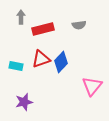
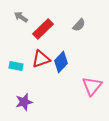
gray arrow: rotated 56 degrees counterclockwise
gray semicircle: rotated 40 degrees counterclockwise
red rectangle: rotated 30 degrees counterclockwise
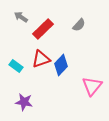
blue diamond: moved 3 px down
cyan rectangle: rotated 24 degrees clockwise
purple star: rotated 24 degrees clockwise
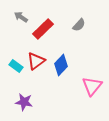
red triangle: moved 5 px left, 2 px down; rotated 18 degrees counterclockwise
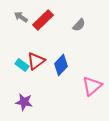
red rectangle: moved 9 px up
cyan rectangle: moved 6 px right, 1 px up
pink triangle: rotated 10 degrees clockwise
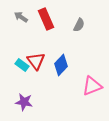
red rectangle: moved 3 px right, 1 px up; rotated 70 degrees counterclockwise
gray semicircle: rotated 16 degrees counterclockwise
red triangle: rotated 30 degrees counterclockwise
pink triangle: rotated 20 degrees clockwise
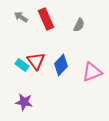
pink triangle: moved 14 px up
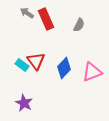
gray arrow: moved 6 px right, 4 px up
blue diamond: moved 3 px right, 3 px down
purple star: moved 1 px down; rotated 18 degrees clockwise
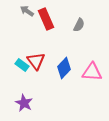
gray arrow: moved 2 px up
pink triangle: rotated 25 degrees clockwise
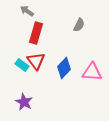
red rectangle: moved 10 px left, 14 px down; rotated 40 degrees clockwise
purple star: moved 1 px up
